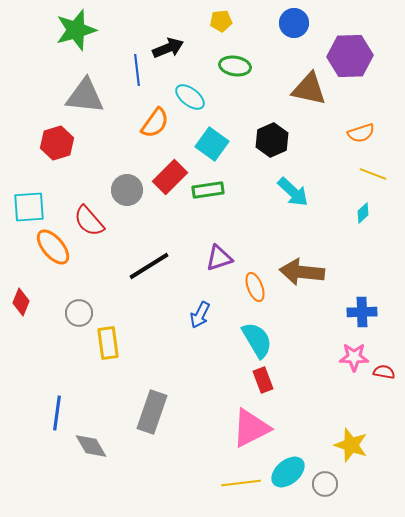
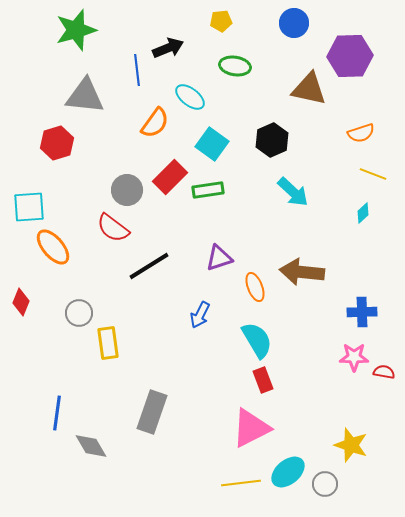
red semicircle at (89, 221): moved 24 px right, 7 px down; rotated 12 degrees counterclockwise
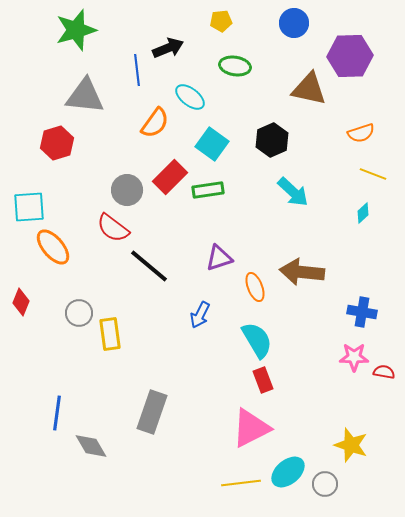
black line at (149, 266): rotated 72 degrees clockwise
blue cross at (362, 312): rotated 12 degrees clockwise
yellow rectangle at (108, 343): moved 2 px right, 9 px up
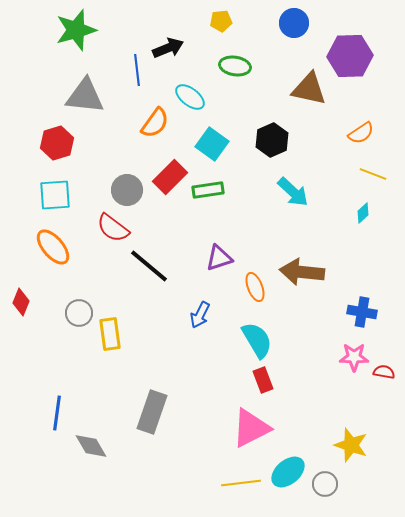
orange semicircle at (361, 133): rotated 16 degrees counterclockwise
cyan square at (29, 207): moved 26 px right, 12 px up
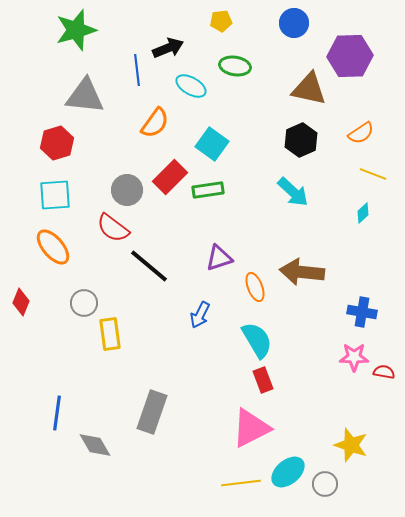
cyan ellipse at (190, 97): moved 1 px right, 11 px up; rotated 8 degrees counterclockwise
black hexagon at (272, 140): moved 29 px right
gray circle at (79, 313): moved 5 px right, 10 px up
gray diamond at (91, 446): moved 4 px right, 1 px up
